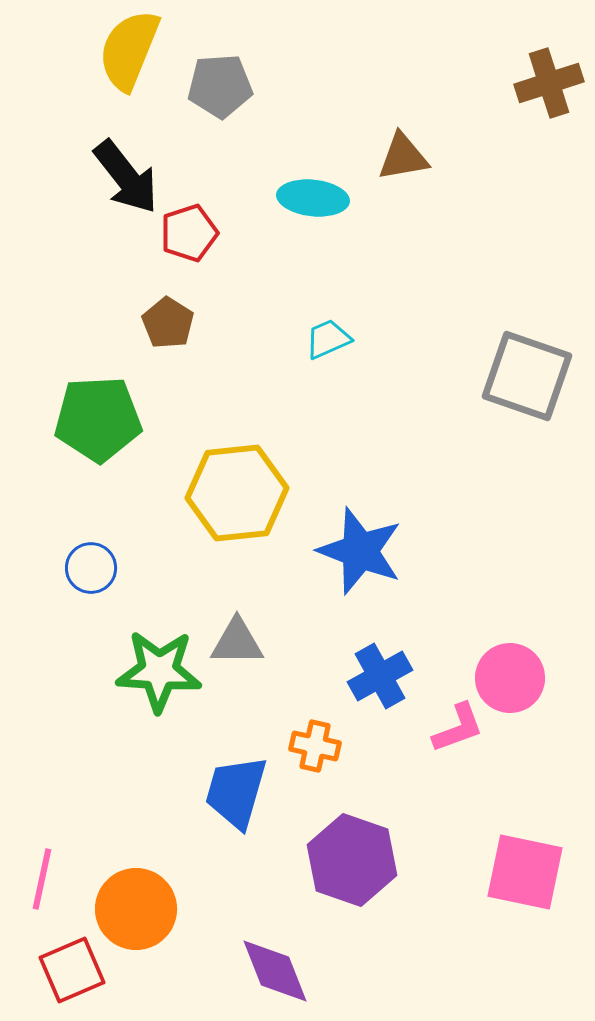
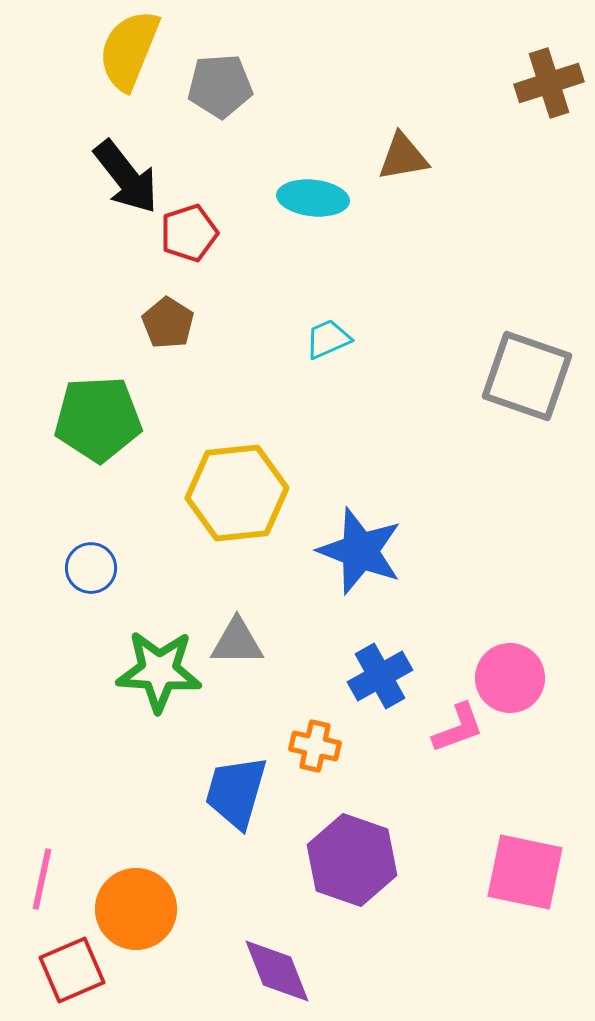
purple diamond: moved 2 px right
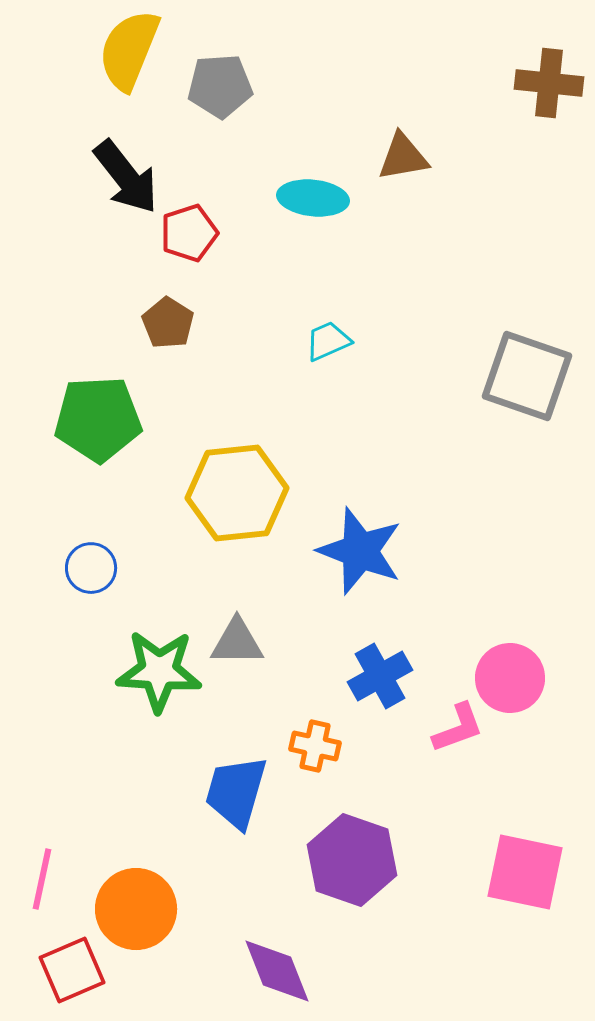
brown cross: rotated 24 degrees clockwise
cyan trapezoid: moved 2 px down
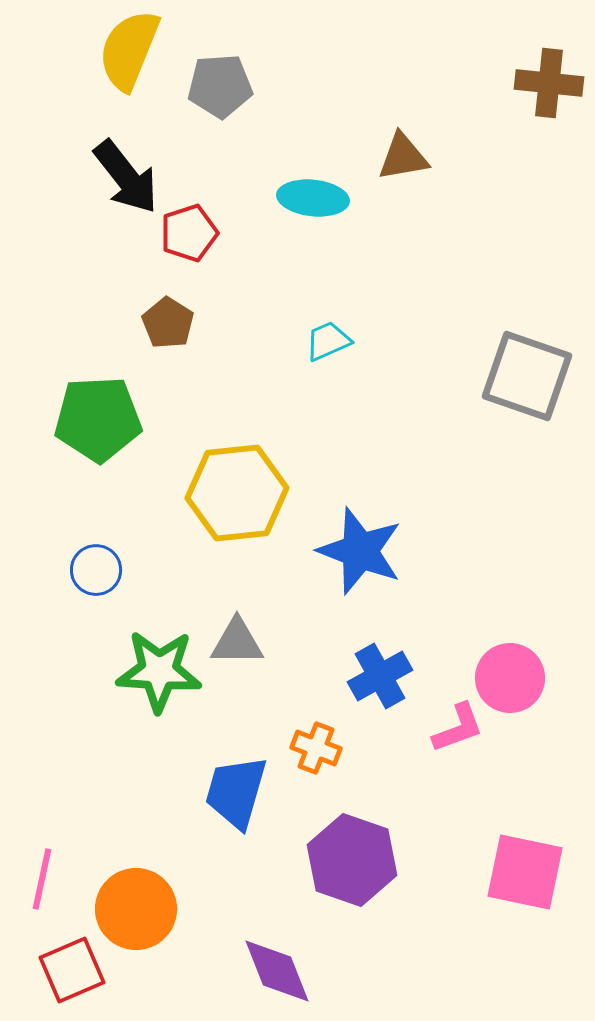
blue circle: moved 5 px right, 2 px down
orange cross: moved 1 px right, 2 px down; rotated 9 degrees clockwise
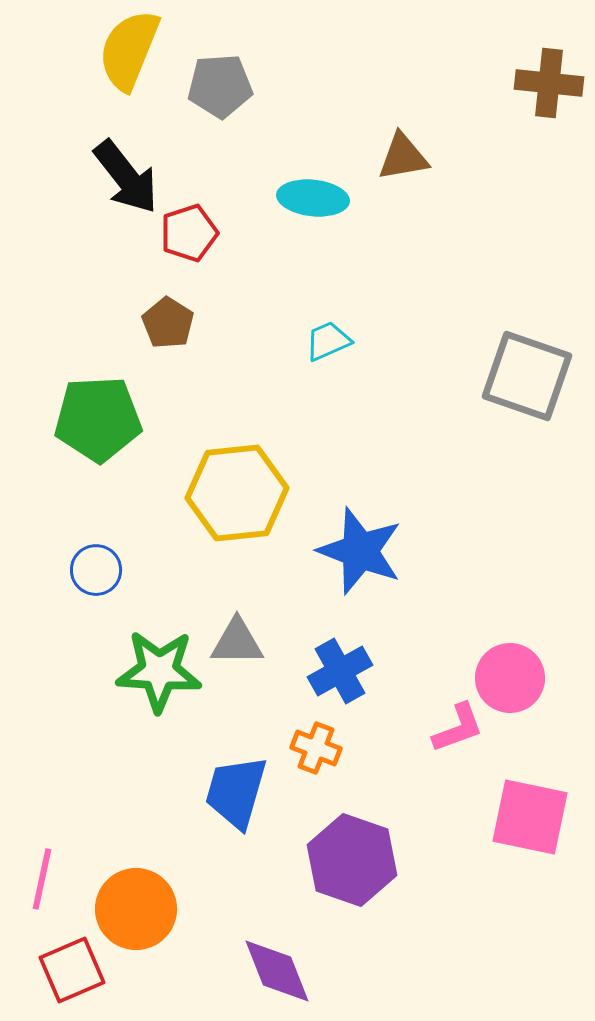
blue cross: moved 40 px left, 5 px up
pink square: moved 5 px right, 55 px up
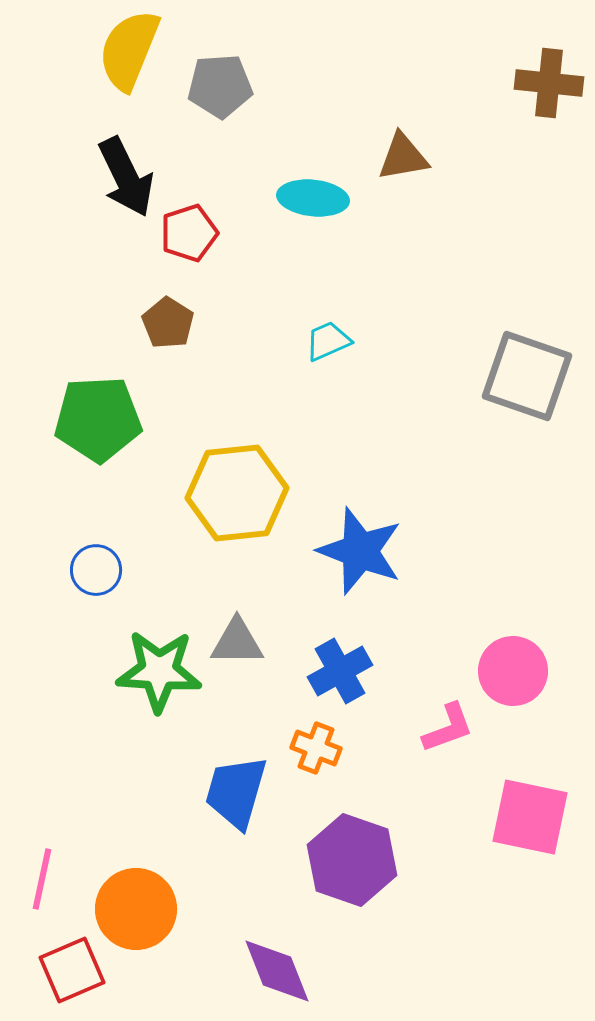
black arrow: rotated 12 degrees clockwise
pink circle: moved 3 px right, 7 px up
pink L-shape: moved 10 px left
